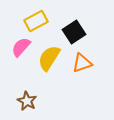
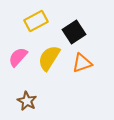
pink semicircle: moved 3 px left, 10 px down
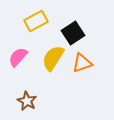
black square: moved 1 px left, 1 px down
yellow semicircle: moved 4 px right
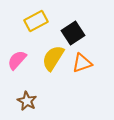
pink semicircle: moved 1 px left, 3 px down
